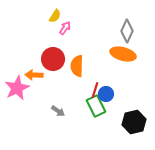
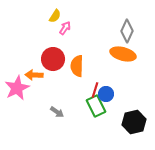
gray arrow: moved 1 px left, 1 px down
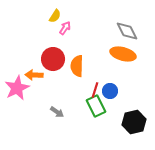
gray diamond: rotated 50 degrees counterclockwise
blue circle: moved 4 px right, 3 px up
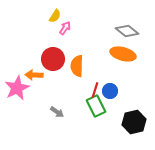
gray diamond: rotated 25 degrees counterclockwise
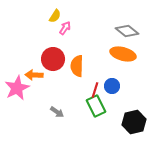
blue circle: moved 2 px right, 5 px up
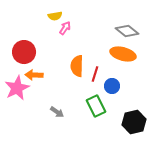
yellow semicircle: rotated 48 degrees clockwise
red circle: moved 29 px left, 7 px up
red line: moved 16 px up
